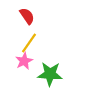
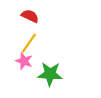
red semicircle: moved 3 px right; rotated 30 degrees counterclockwise
pink star: rotated 24 degrees counterclockwise
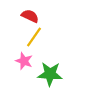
yellow line: moved 5 px right, 6 px up
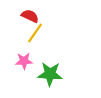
yellow line: moved 1 px right, 4 px up
pink star: rotated 24 degrees counterclockwise
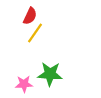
red semicircle: rotated 90 degrees clockwise
pink star: moved 23 px down
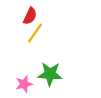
pink star: rotated 12 degrees counterclockwise
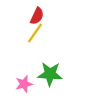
red semicircle: moved 7 px right
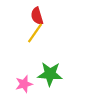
red semicircle: rotated 138 degrees clockwise
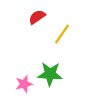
red semicircle: moved 1 px down; rotated 72 degrees clockwise
yellow line: moved 27 px right, 1 px down
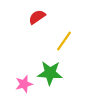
yellow line: moved 2 px right, 7 px down
green star: moved 1 px up
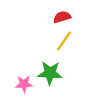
red semicircle: moved 25 px right; rotated 18 degrees clockwise
pink star: rotated 12 degrees clockwise
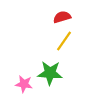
pink star: rotated 12 degrees clockwise
